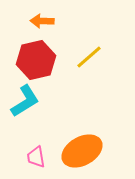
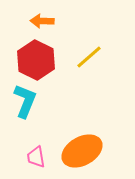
red hexagon: rotated 21 degrees counterclockwise
cyan L-shape: rotated 36 degrees counterclockwise
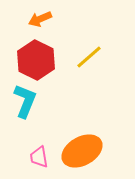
orange arrow: moved 2 px left, 2 px up; rotated 25 degrees counterclockwise
pink trapezoid: moved 3 px right
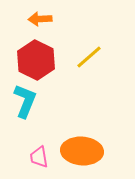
orange arrow: rotated 20 degrees clockwise
orange ellipse: rotated 33 degrees clockwise
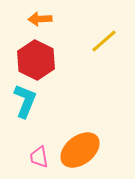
yellow line: moved 15 px right, 16 px up
orange ellipse: moved 2 px left, 1 px up; rotated 42 degrees counterclockwise
